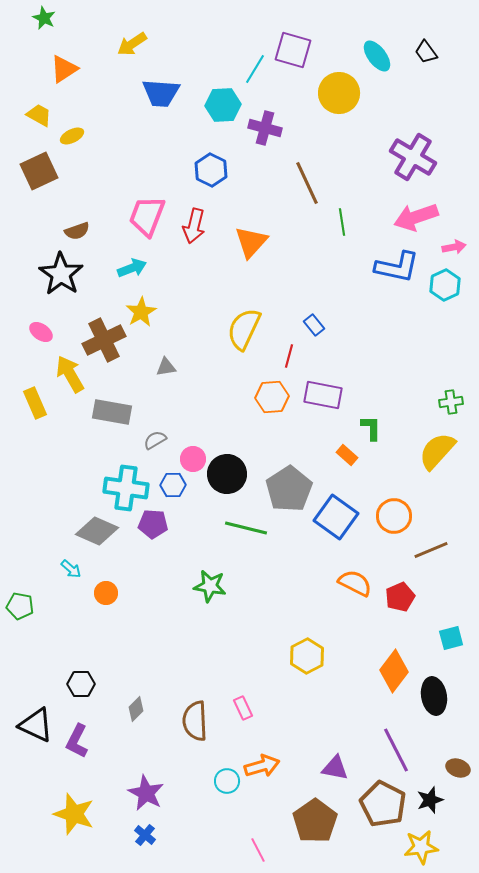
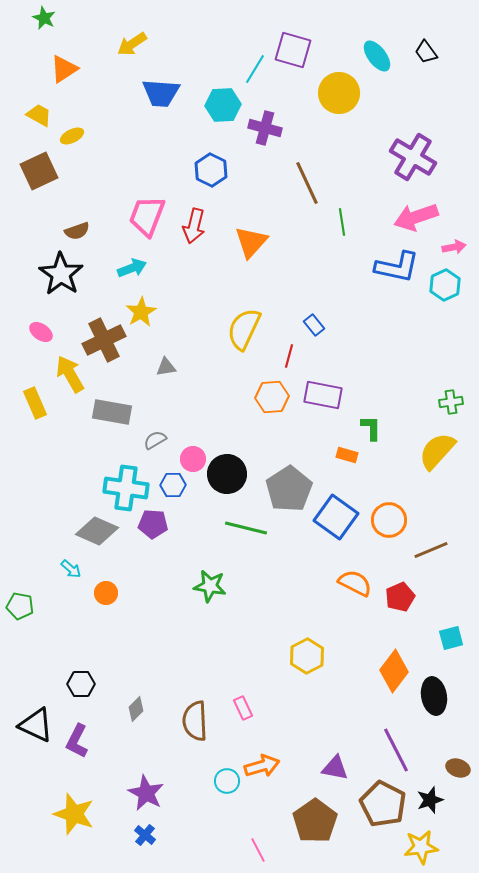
orange rectangle at (347, 455): rotated 25 degrees counterclockwise
orange circle at (394, 516): moved 5 px left, 4 px down
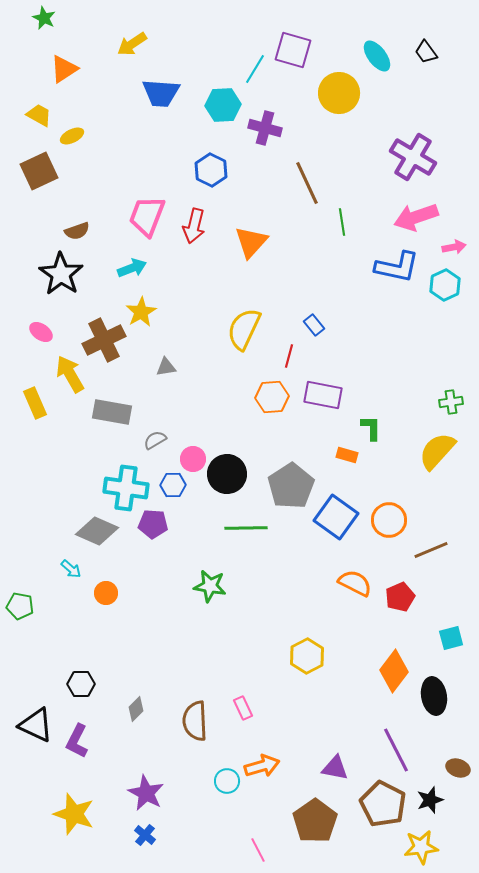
gray pentagon at (289, 489): moved 2 px right, 3 px up
green line at (246, 528): rotated 15 degrees counterclockwise
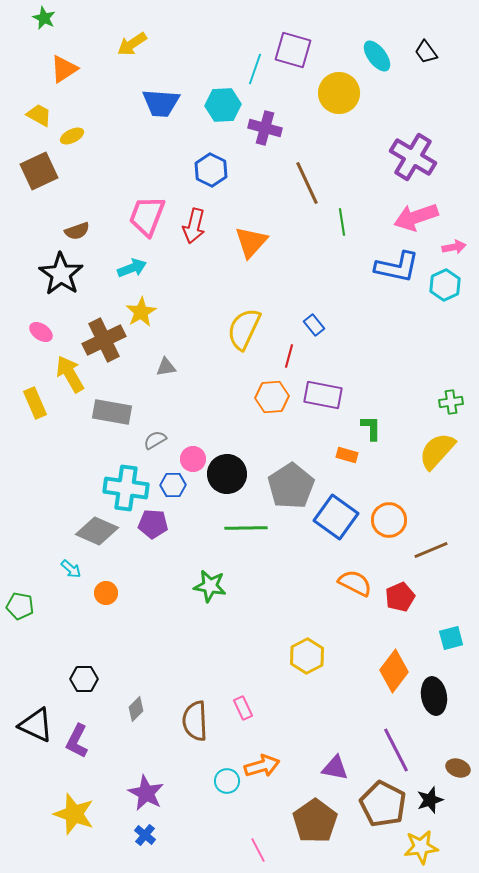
cyan line at (255, 69): rotated 12 degrees counterclockwise
blue trapezoid at (161, 93): moved 10 px down
black hexagon at (81, 684): moved 3 px right, 5 px up
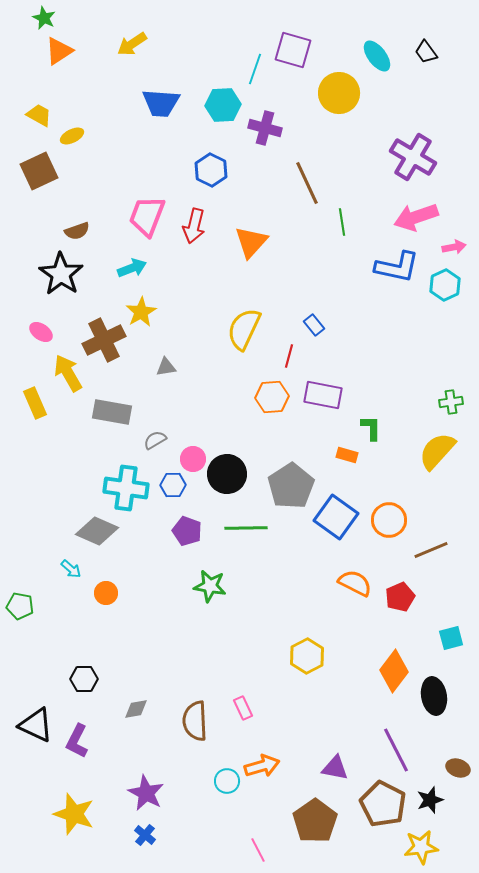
orange triangle at (64, 69): moved 5 px left, 18 px up
yellow arrow at (70, 374): moved 2 px left, 1 px up
purple pentagon at (153, 524): moved 34 px right, 7 px down; rotated 16 degrees clockwise
gray diamond at (136, 709): rotated 35 degrees clockwise
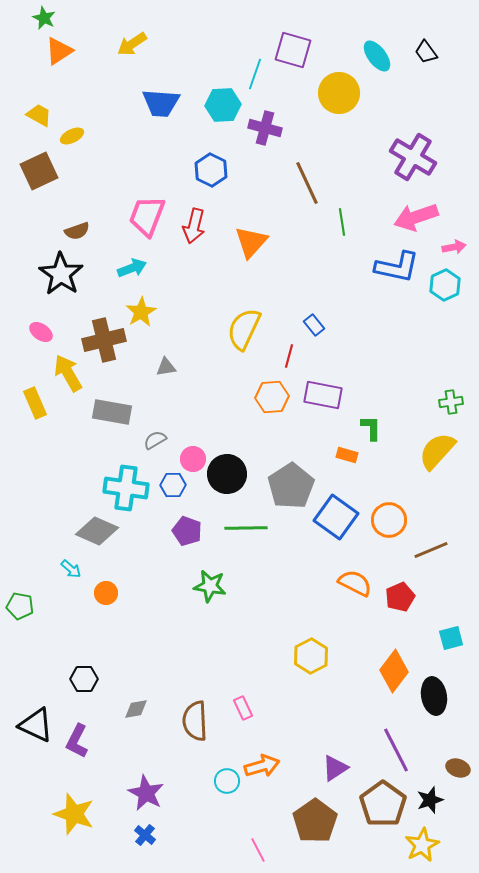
cyan line at (255, 69): moved 5 px down
brown cross at (104, 340): rotated 12 degrees clockwise
yellow hexagon at (307, 656): moved 4 px right
purple triangle at (335, 768): rotated 44 degrees counterclockwise
brown pentagon at (383, 804): rotated 9 degrees clockwise
yellow star at (421, 847): moved 1 px right, 2 px up; rotated 20 degrees counterclockwise
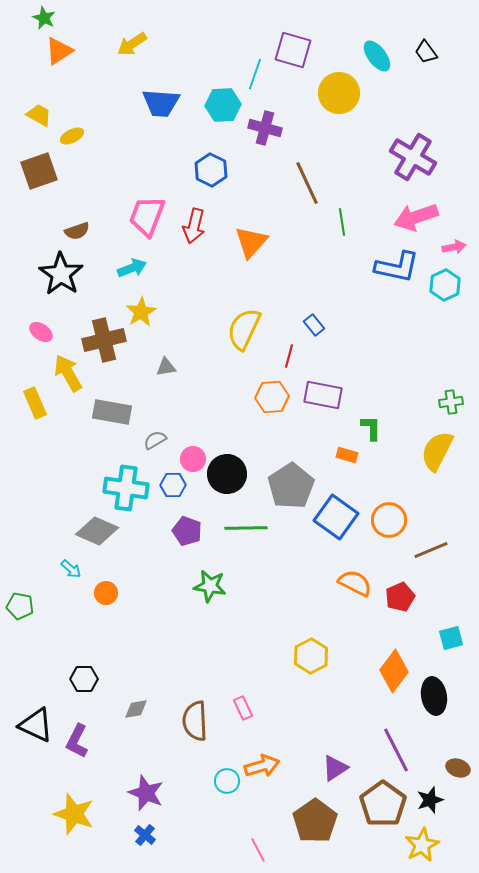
brown square at (39, 171): rotated 6 degrees clockwise
yellow semicircle at (437, 451): rotated 15 degrees counterclockwise
purple star at (146, 793): rotated 6 degrees counterclockwise
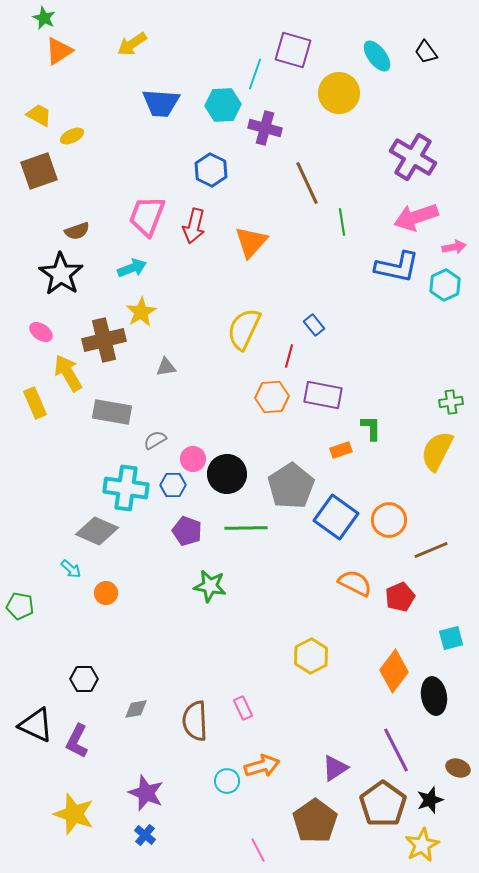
orange rectangle at (347, 455): moved 6 px left, 5 px up; rotated 35 degrees counterclockwise
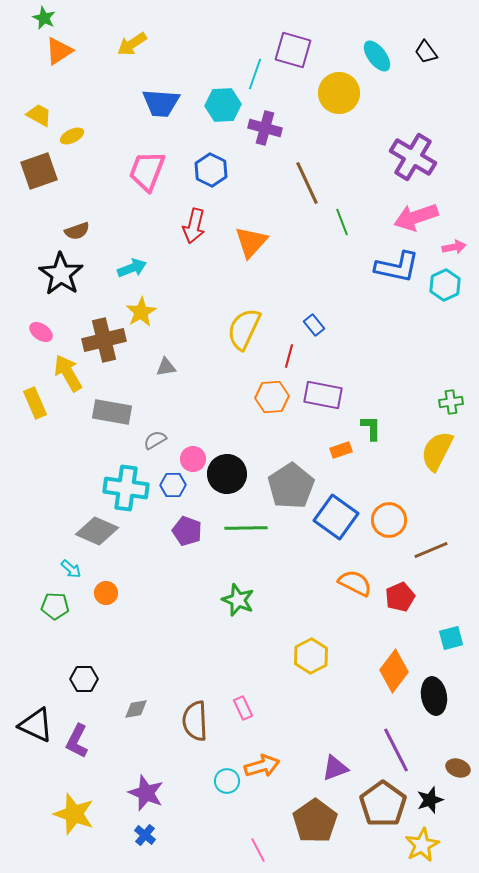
pink trapezoid at (147, 216): moved 45 px up
green line at (342, 222): rotated 12 degrees counterclockwise
green star at (210, 586): moved 28 px right, 14 px down; rotated 12 degrees clockwise
green pentagon at (20, 606): moved 35 px right; rotated 8 degrees counterclockwise
purple triangle at (335, 768): rotated 12 degrees clockwise
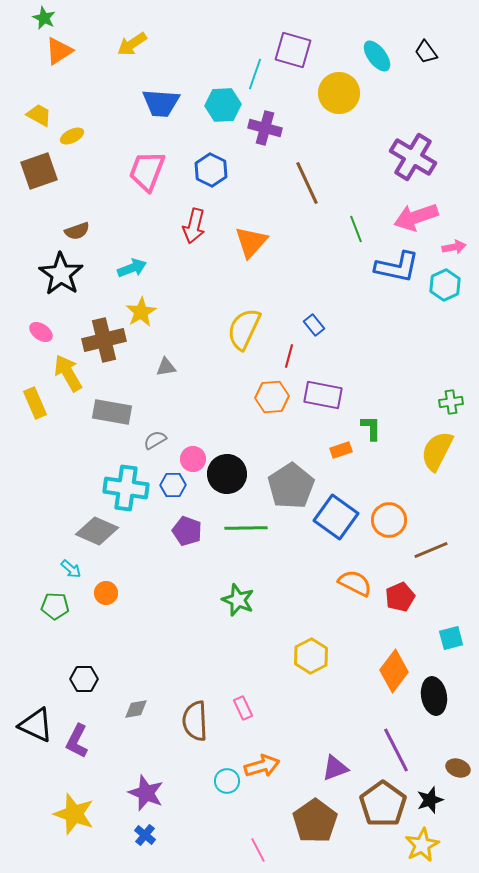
green line at (342, 222): moved 14 px right, 7 px down
